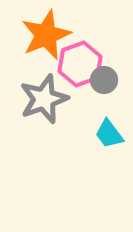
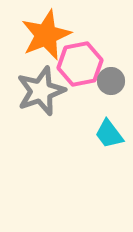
pink hexagon: rotated 9 degrees clockwise
gray circle: moved 7 px right, 1 px down
gray star: moved 3 px left, 8 px up
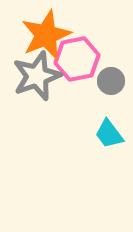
pink hexagon: moved 3 px left, 5 px up
gray star: moved 4 px left, 15 px up
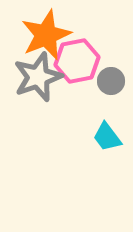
pink hexagon: moved 2 px down
gray star: moved 1 px right, 1 px down
cyan trapezoid: moved 2 px left, 3 px down
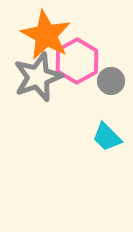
orange star: rotated 21 degrees counterclockwise
pink hexagon: rotated 18 degrees counterclockwise
cyan trapezoid: rotated 8 degrees counterclockwise
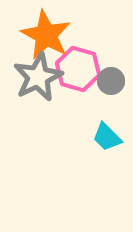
pink hexagon: moved 1 px right, 8 px down; rotated 15 degrees counterclockwise
gray star: rotated 6 degrees counterclockwise
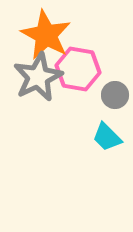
pink hexagon: rotated 6 degrees counterclockwise
gray circle: moved 4 px right, 14 px down
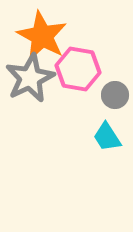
orange star: moved 4 px left, 1 px down
gray star: moved 8 px left, 1 px down
cyan trapezoid: rotated 12 degrees clockwise
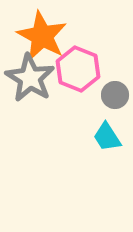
pink hexagon: rotated 12 degrees clockwise
gray star: rotated 15 degrees counterclockwise
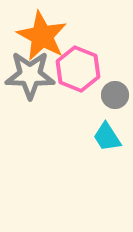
gray star: moved 3 px up; rotated 30 degrees counterclockwise
